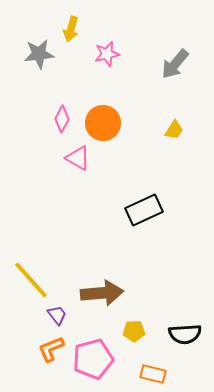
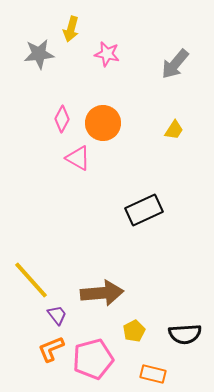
pink star: rotated 25 degrees clockwise
yellow pentagon: rotated 25 degrees counterclockwise
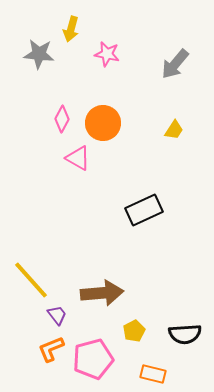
gray star: rotated 12 degrees clockwise
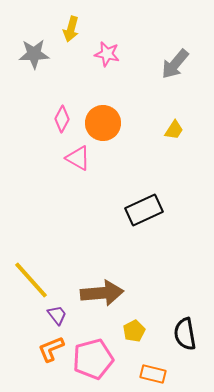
gray star: moved 5 px left; rotated 8 degrees counterclockwise
black semicircle: rotated 84 degrees clockwise
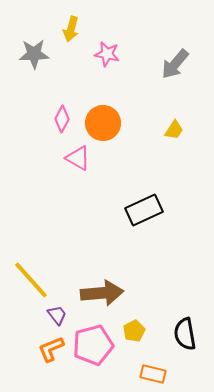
pink pentagon: moved 14 px up
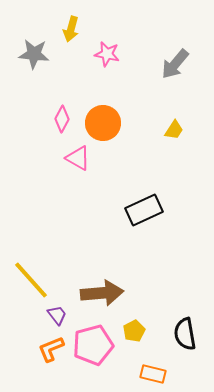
gray star: rotated 8 degrees clockwise
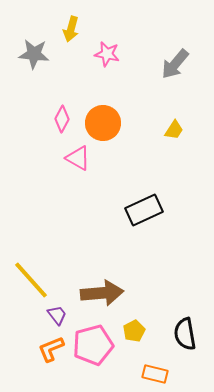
orange rectangle: moved 2 px right
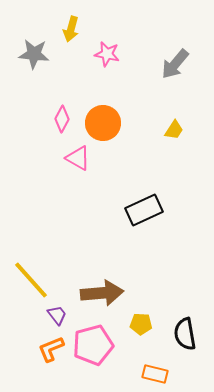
yellow pentagon: moved 7 px right, 7 px up; rotated 30 degrees clockwise
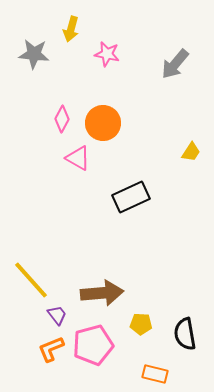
yellow trapezoid: moved 17 px right, 22 px down
black rectangle: moved 13 px left, 13 px up
